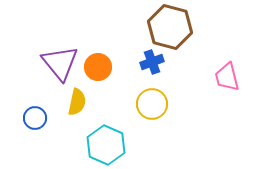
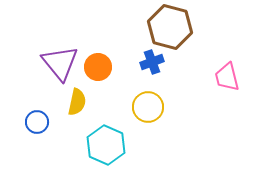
yellow circle: moved 4 px left, 3 px down
blue circle: moved 2 px right, 4 px down
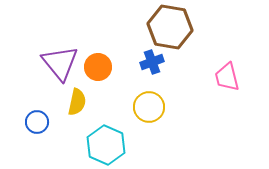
brown hexagon: rotated 6 degrees counterclockwise
yellow circle: moved 1 px right
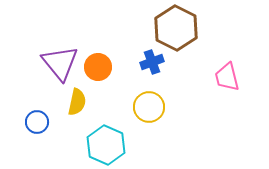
brown hexagon: moved 6 px right, 1 px down; rotated 18 degrees clockwise
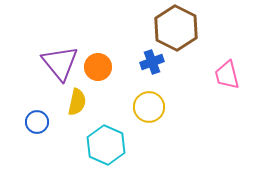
pink trapezoid: moved 2 px up
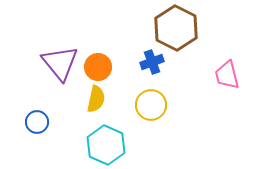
yellow semicircle: moved 19 px right, 3 px up
yellow circle: moved 2 px right, 2 px up
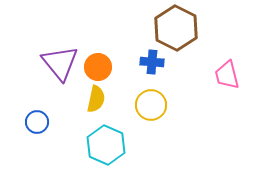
blue cross: rotated 25 degrees clockwise
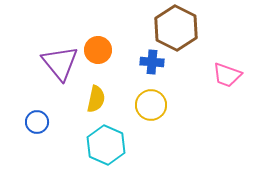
orange circle: moved 17 px up
pink trapezoid: rotated 56 degrees counterclockwise
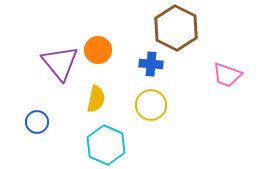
blue cross: moved 1 px left, 2 px down
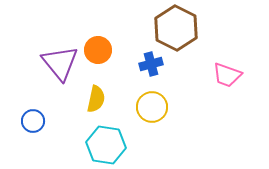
blue cross: rotated 20 degrees counterclockwise
yellow circle: moved 1 px right, 2 px down
blue circle: moved 4 px left, 1 px up
cyan hexagon: rotated 15 degrees counterclockwise
